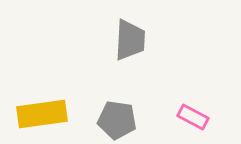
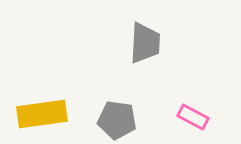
gray trapezoid: moved 15 px right, 3 px down
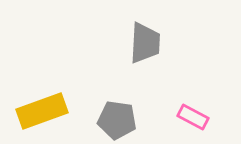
yellow rectangle: moved 3 px up; rotated 12 degrees counterclockwise
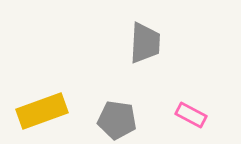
pink rectangle: moved 2 px left, 2 px up
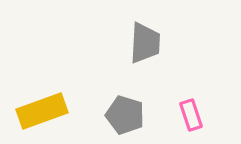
pink rectangle: rotated 44 degrees clockwise
gray pentagon: moved 8 px right, 5 px up; rotated 9 degrees clockwise
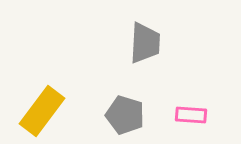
yellow rectangle: rotated 33 degrees counterclockwise
pink rectangle: rotated 68 degrees counterclockwise
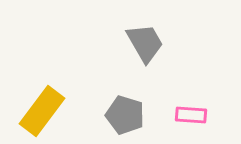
gray trapezoid: rotated 33 degrees counterclockwise
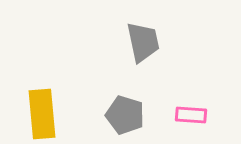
gray trapezoid: moved 2 px left, 1 px up; rotated 18 degrees clockwise
yellow rectangle: moved 3 px down; rotated 42 degrees counterclockwise
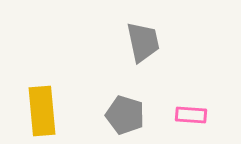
yellow rectangle: moved 3 px up
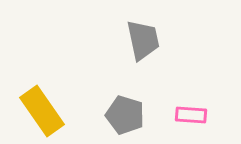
gray trapezoid: moved 2 px up
yellow rectangle: rotated 30 degrees counterclockwise
